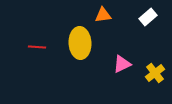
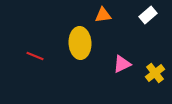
white rectangle: moved 2 px up
red line: moved 2 px left, 9 px down; rotated 18 degrees clockwise
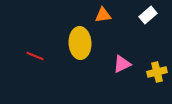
yellow cross: moved 2 px right, 1 px up; rotated 24 degrees clockwise
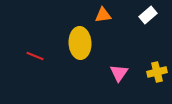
pink triangle: moved 3 px left, 9 px down; rotated 30 degrees counterclockwise
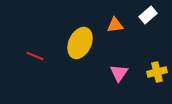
orange triangle: moved 12 px right, 10 px down
yellow ellipse: rotated 28 degrees clockwise
